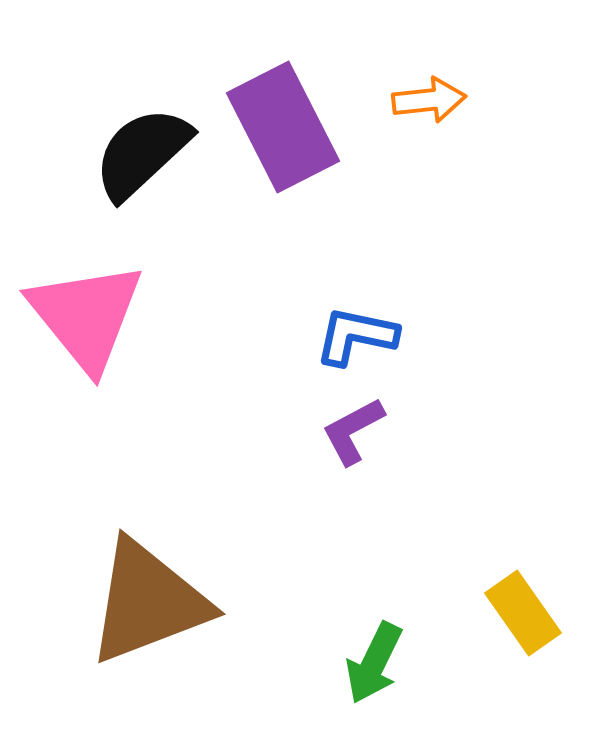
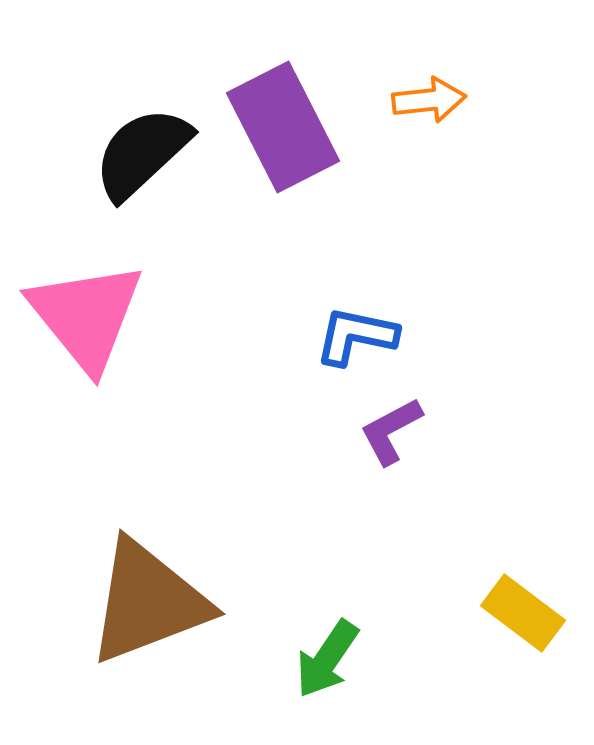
purple L-shape: moved 38 px right
yellow rectangle: rotated 18 degrees counterclockwise
green arrow: moved 47 px left, 4 px up; rotated 8 degrees clockwise
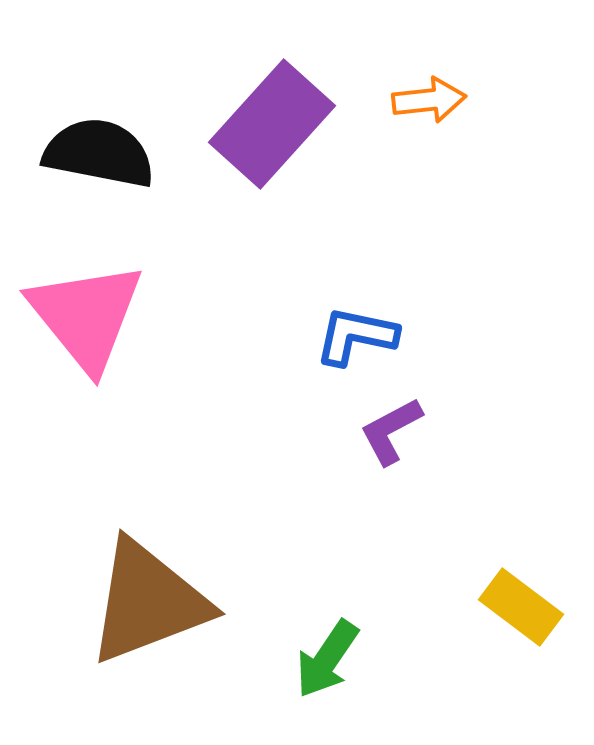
purple rectangle: moved 11 px left, 3 px up; rotated 69 degrees clockwise
black semicircle: moved 43 px left; rotated 54 degrees clockwise
yellow rectangle: moved 2 px left, 6 px up
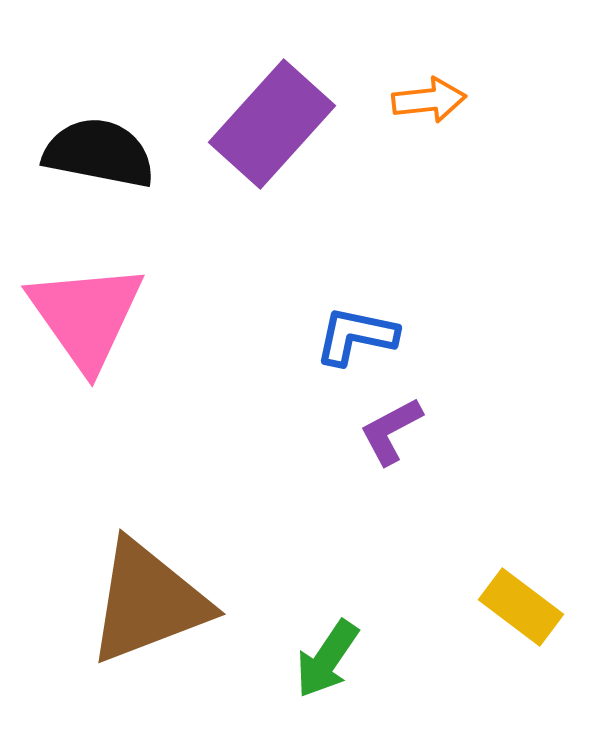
pink triangle: rotated 4 degrees clockwise
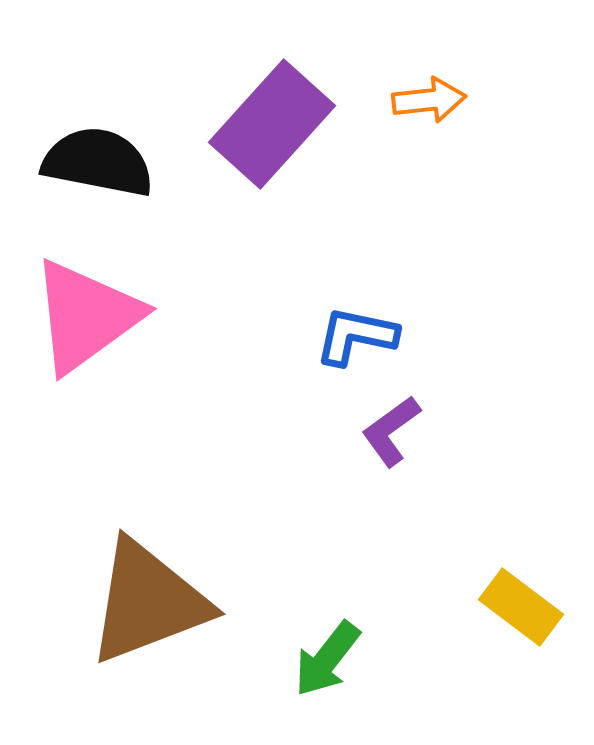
black semicircle: moved 1 px left, 9 px down
pink triangle: rotated 29 degrees clockwise
purple L-shape: rotated 8 degrees counterclockwise
green arrow: rotated 4 degrees clockwise
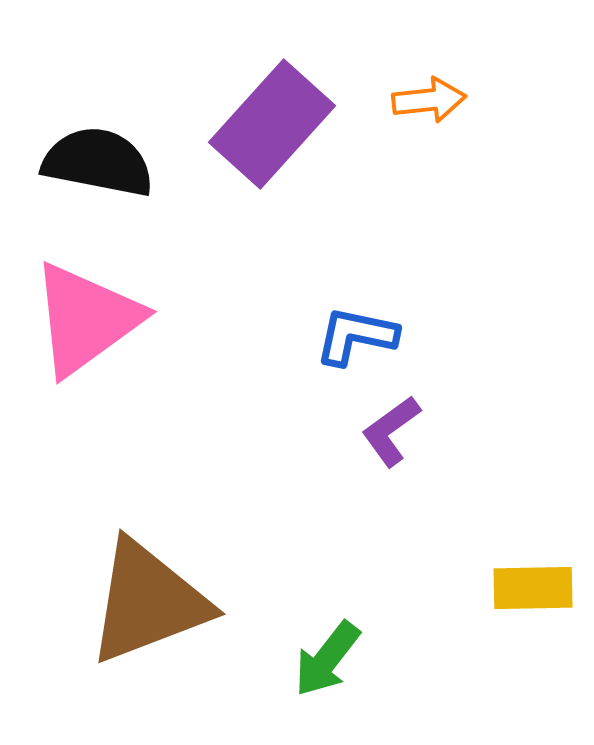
pink triangle: moved 3 px down
yellow rectangle: moved 12 px right, 19 px up; rotated 38 degrees counterclockwise
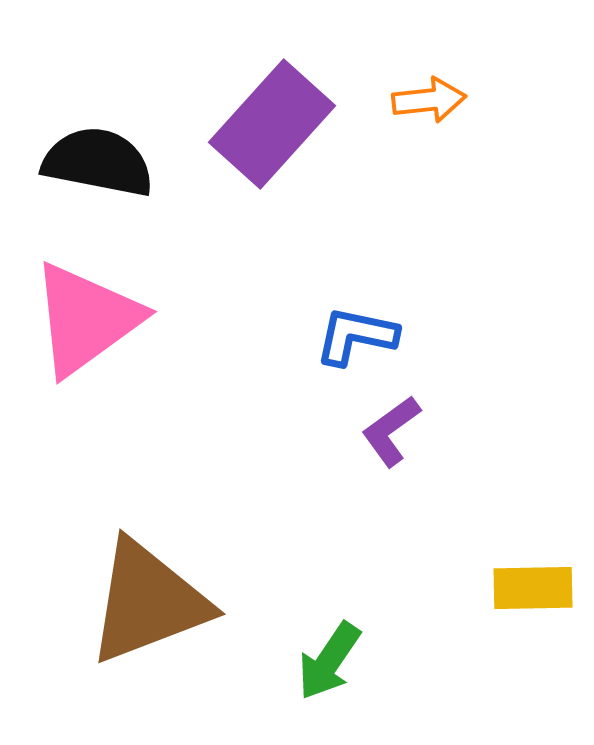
green arrow: moved 2 px right, 2 px down; rotated 4 degrees counterclockwise
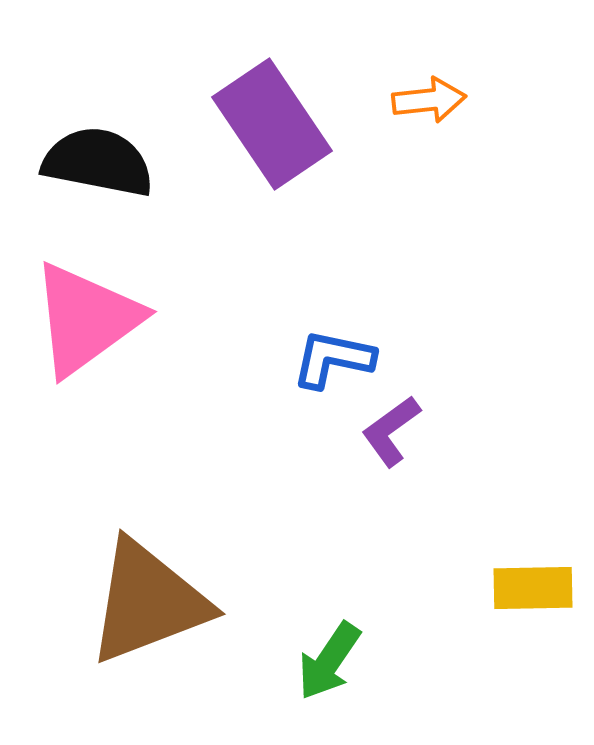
purple rectangle: rotated 76 degrees counterclockwise
blue L-shape: moved 23 px left, 23 px down
